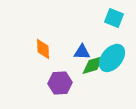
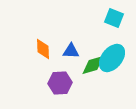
blue triangle: moved 11 px left, 1 px up
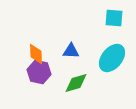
cyan square: rotated 18 degrees counterclockwise
orange diamond: moved 7 px left, 5 px down
green diamond: moved 17 px left, 18 px down
purple hexagon: moved 21 px left, 11 px up; rotated 15 degrees clockwise
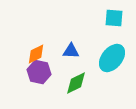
orange diamond: rotated 65 degrees clockwise
green diamond: rotated 10 degrees counterclockwise
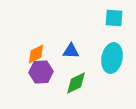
cyan ellipse: rotated 28 degrees counterclockwise
purple hexagon: moved 2 px right; rotated 15 degrees counterclockwise
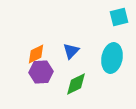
cyan square: moved 5 px right, 1 px up; rotated 18 degrees counterclockwise
blue triangle: rotated 48 degrees counterclockwise
green diamond: moved 1 px down
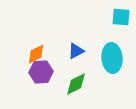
cyan square: moved 2 px right; rotated 18 degrees clockwise
blue triangle: moved 5 px right; rotated 18 degrees clockwise
cyan ellipse: rotated 16 degrees counterclockwise
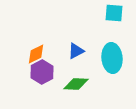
cyan square: moved 7 px left, 4 px up
purple hexagon: moved 1 px right; rotated 25 degrees counterclockwise
green diamond: rotated 30 degrees clockwise
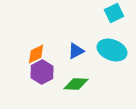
cyan square: rotated 30 degrees counterclockwise
cyan ellipse: moved 8 px up; rotated 64 degrees counterclockwise
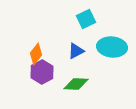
cyan square: moved 28 px left, 6 px down
cyan ellipse: moved 3 px up; rotated 16 degrees counterclockwise
orange diamond: rotated 25 degrees counterclockwise
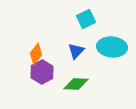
blue triangle: rotated 18 degrees counterclockwise
